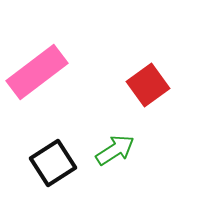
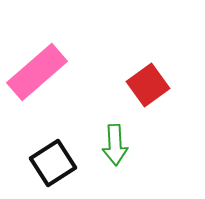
pink rectangle: rotated 4 degrees counterclockwise
green arrow: moved 5 px up; rotated 120 degrees clockwise
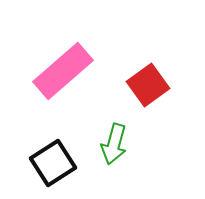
pink rectangle: moved 26 px right, 1 px up
green arrow: moved 1 px left, 1 px up; rotated 18 degrees clockwise
